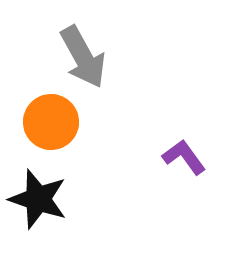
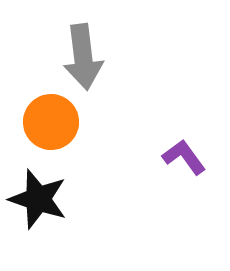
gray arrow: rotated 22 degrees clockwise
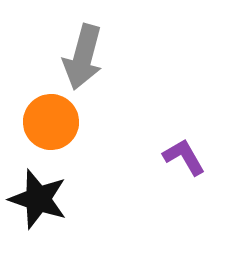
gray arrow: rotated 22 degrees clockwise
purple L-shape: rotated 6 degrees clockwise
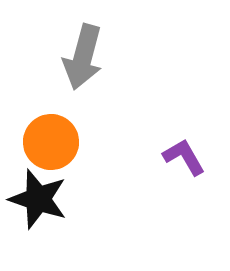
orange circle: moved 20 px down
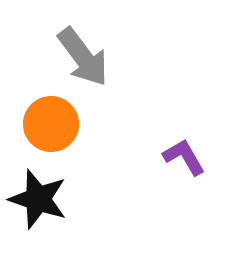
gray arrow: rotated 52 degrees counterclockwise
orange circle: moved 18 px up
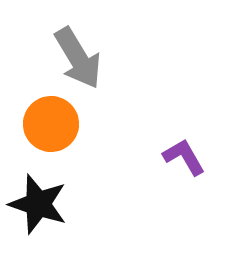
gray arrow: moved 5 px left, 1 px down; rotated 6 degrees clockwise
black star: moved 5 px down
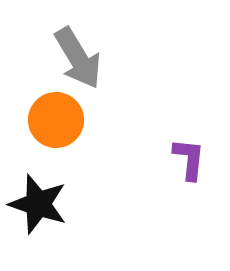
orange circle: moved 5 px right, 4 px up
purple L-shape: moved 5 px right, 2 px down; rotated 36 degrees clockwise
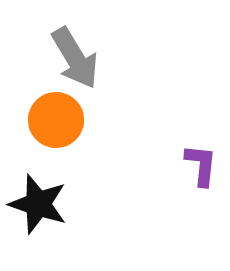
gray arrow: moved 3 px left
purple L-shape: moved 12 px right, 6 px down
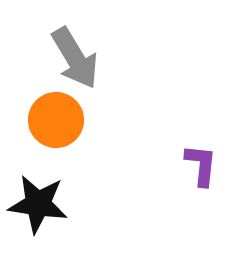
black star: rotated 10 degrees counterclockwise
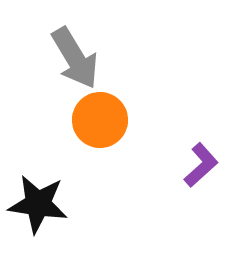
orange circle: moved 44 px right
purple L-shape: rotated 42 degrees clockwise
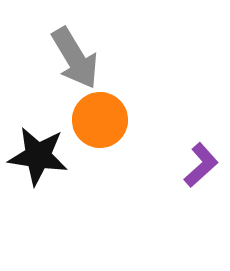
black star: moved 48 px up
